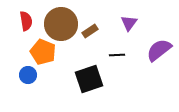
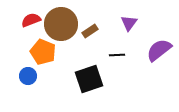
red semicircle: moved 5 px right, 1 px up; rotated 102 degrees counterclockwise
blue circle: moved 1 px down
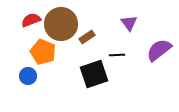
purple triangle: rotated 12 degrees counterclockwise
brown rectangle: moved 3 px left, 6 px down
black square: moved 5 px right, 5 px up
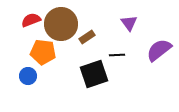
orange pentagon: rotated 15 degrees counterclockwise
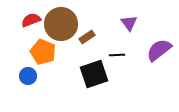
orange pentagon: rotated 15 degrees clockwise
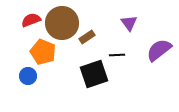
brown circle: moved 1 px right, 1 px up
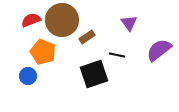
brown circle: moved 3 px up
black line: rotated 14 degrees clockwise
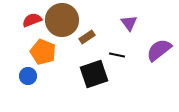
red semicircle: moved 1 px right
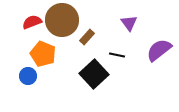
red semicircle: moved 2 px down
brown rectangle: rotated 14 degrees counterclockwise
orange pentagon: moved 2 px down
black square: rotated 24 degrees counterclockwise
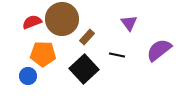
brown circle: moved 1 px up
orange pentagon: rotated 20 degrees counterclockwise
black square: moved 10 px left, 5 px up
